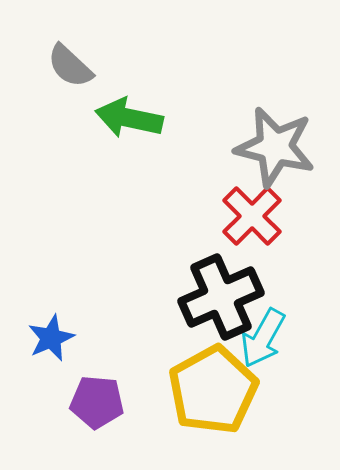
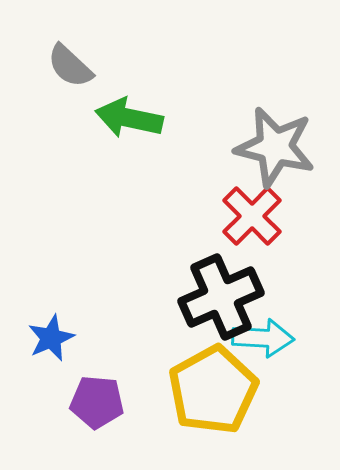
cyan arrow: rotated 116 degrees counterclockwise
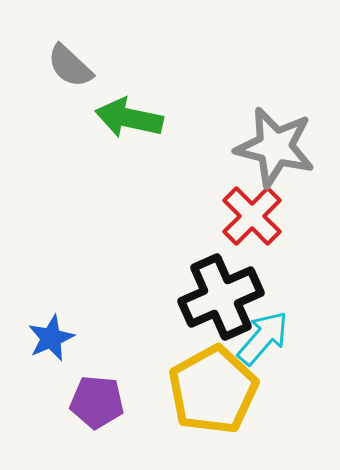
cyan arrow: rotated 52 degrees counterclockwise
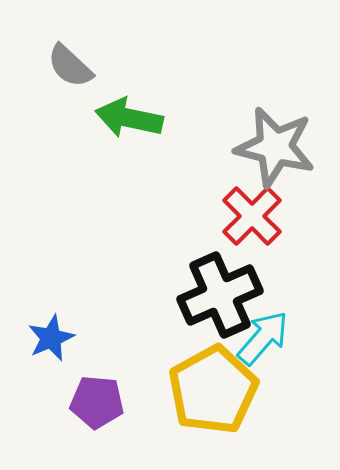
black cross: moved 1 px left, 2 px up
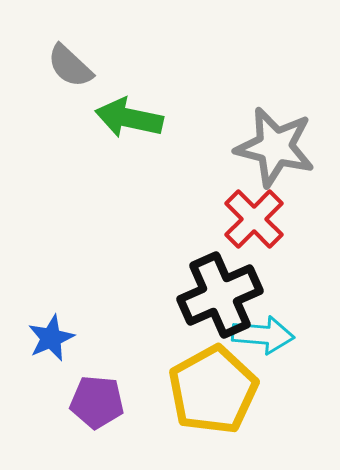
red cross: moved 2 px right, 3 px down
cyan arrow: moved 3 px up; rotated 54 degrees clockwise
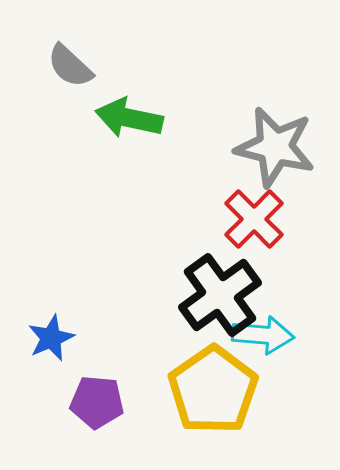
black cross: rotated 12 degrees counterclockwise
yellow pentagon: rotated 6 degrees counterclockwise
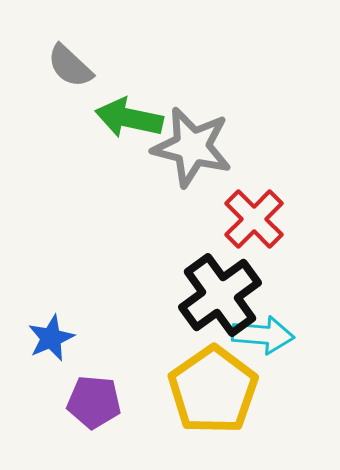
gray star: moved 83 px left
purple pentagon: moved 3 px left
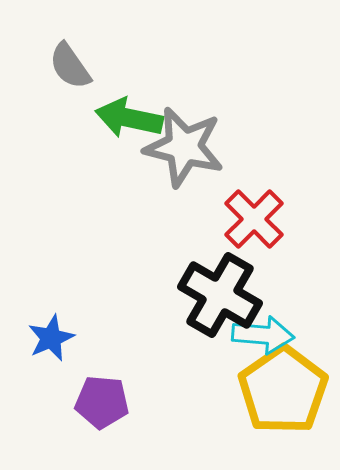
gray semicircle: rotated 12 degrees clockwise
gray star: moved 8 px left
black cross: rotated 24 degrees counterclockwise
yellow pentagon: moved 70 px right
purple pentagon: moved 8 px right
